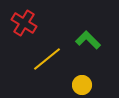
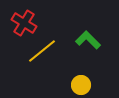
yellow line: moved 5 px left, 8 px up
yellow circle: moved 1 px left
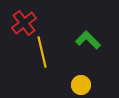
red cross: rotated 20 degrees clockwise
yellow line: moved 1 px down; rotated 64 degrees counterclockwise
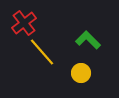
yellow line: rotated 28 degrees counterclockwise
yellow circle: moved 12 px up
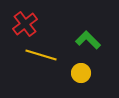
red cross: moved 1 px right, 1 px down
yellow line: moved 1 px left, 3 px down; rotated 32 degrees counterclockwise
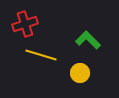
red cross: rotated 20 degrees clockwise
yellow circle: moved 1 px left
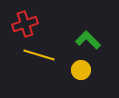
yellow line: moved 2 px left
yellow circle: moved 1 px right, 3 px up
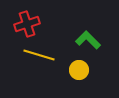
red cross: moved 2 px right
yellow circle: moved 2 px left
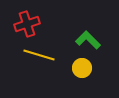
yellow circle: moved 3 px right, 2 px up
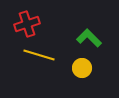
green L-shape: moved 1 px right, 2 px up
